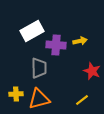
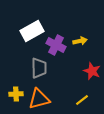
purple cross: rotated 24 degrees clockwise
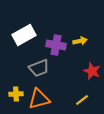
white rectangle: moved 8 px left, 4 px down
purple cross: rotated 18 degrees counterclockwise
gray trapezoid: rotated 70 degrees clockwise
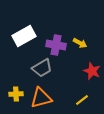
white rectangle: moved 1 px down
yellow arrow: moved 2 px down; rotated 40 degrees clockwise
gray trapezoid: moved 3 px right; rotated 10 degrees counterclockwise
orange triangle: moved 2 px right, 1 px up
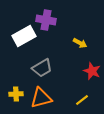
purple cross: moved 10 px left, 25 px up
